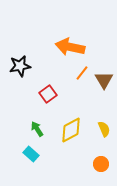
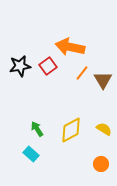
brown triangle: moved 1 px left
red square: moved 28 px up
yellow semicircle: rotated 35 degrees counterclockwise
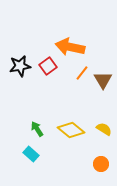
yellow diamond: rotated 68 degrees clockwise
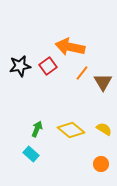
brown triangle: moved 2 px down
green arrow: rotated 56 degrees clockwise
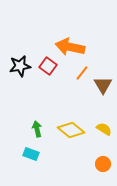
red square: rotated 18 degrees counterclockwise
brown triangle: moved 3 px down
green arrow: rotated 35 degrees counterclockwise
cyan rectangle: rotated 21 degrees counterclockwise
orange circle: moved 2 px right
